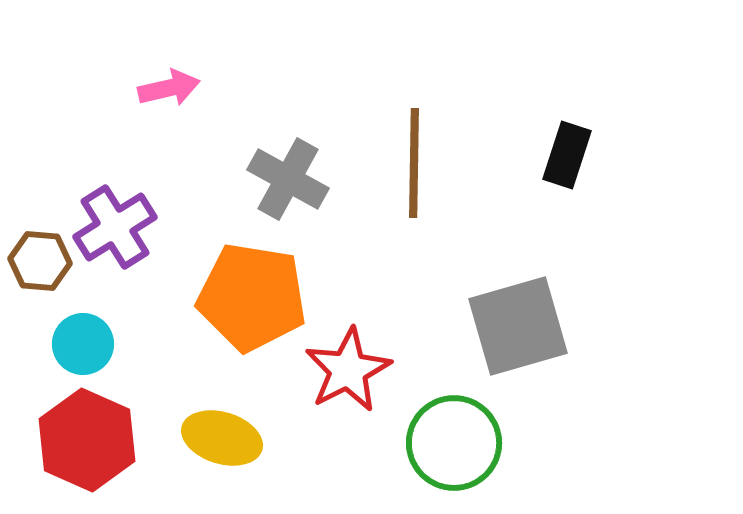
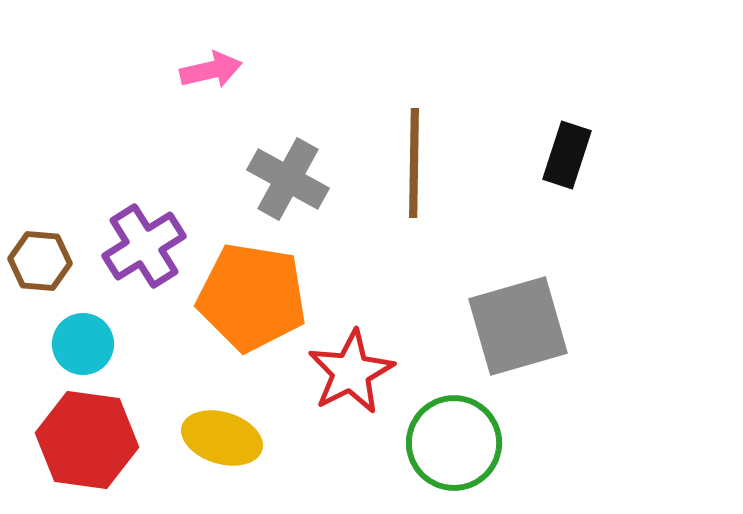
pink arrow: moved 42 px right, 18 px up
purple cross: moved 29 px right, 19 px down
red star: moved 3 px right, 2 px down
red hexagon: rotated 16 degrees counterclockwise
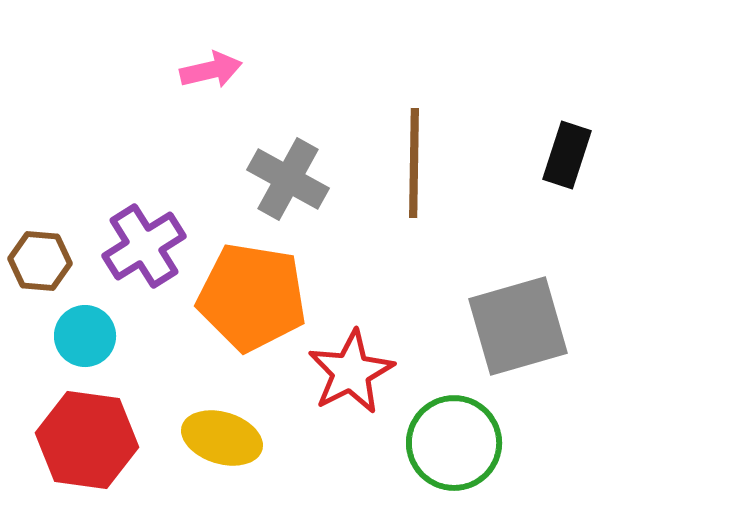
cyan circle: moved 2 px right, 8 px up
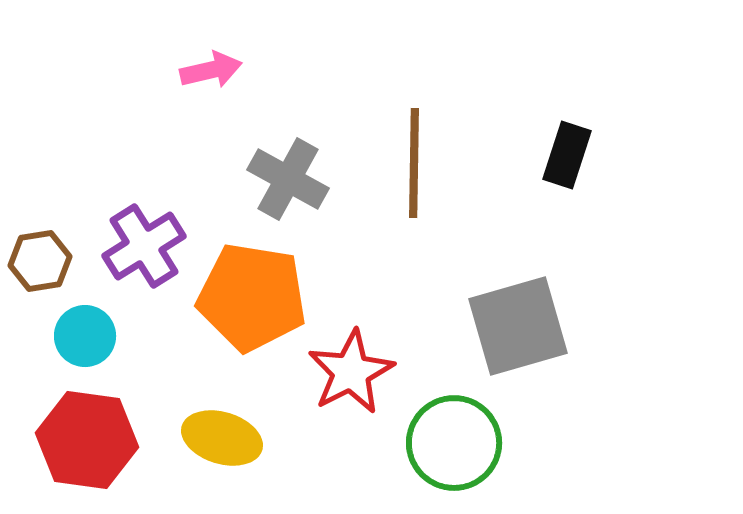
brown hexagon: rotated 14 degrees counterclockwise
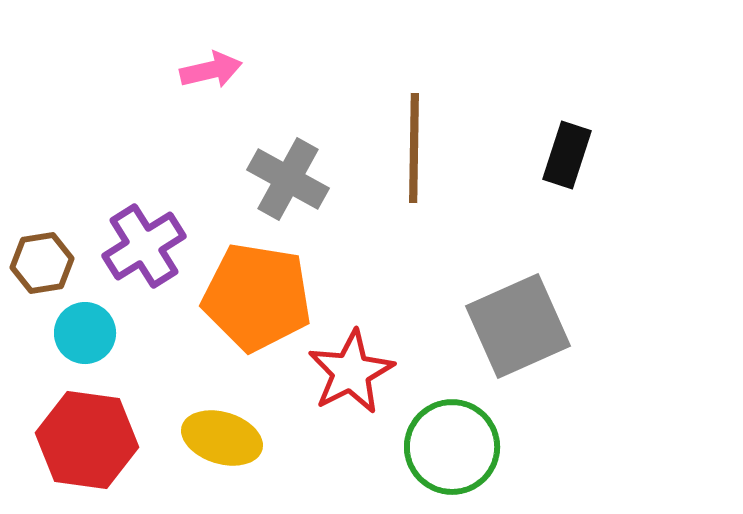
brown line: moved 15 px up
brown hexagon: moved 2 px right, 2 px down
orange pentagon: moved 5 px right
gray square: rotated 8 degrees counterclockwise
cyan circle: moved 3 px up
green circle: moved 2 px left, 4 px down
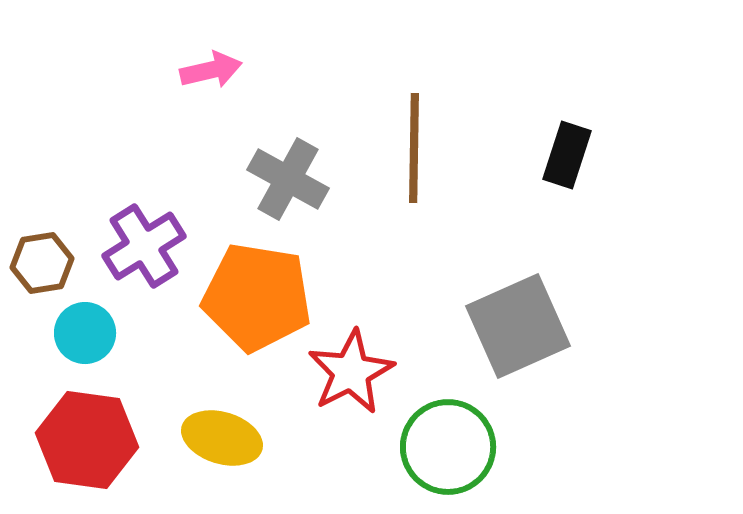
green circle: moved 4 px left
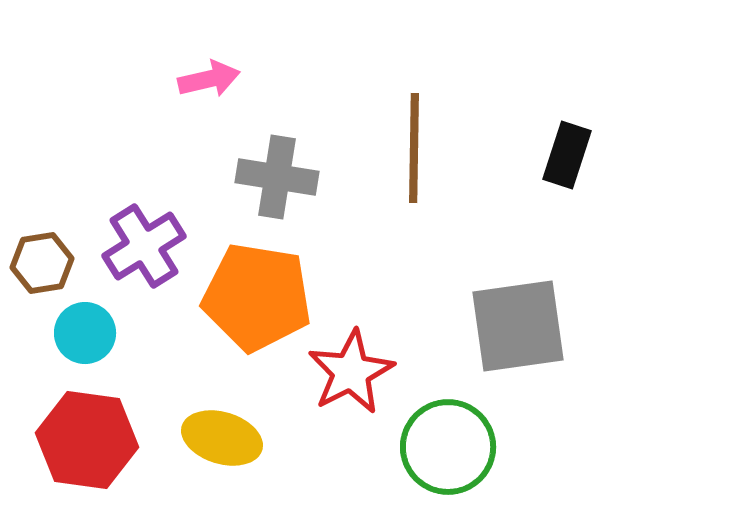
pink arrow: moved 2 px left, 9 px down
gray cross: moved 11 px left, 2 px up; rotated 20 degrees counterclockwise
gray square: rotated 16 degrees clockwise
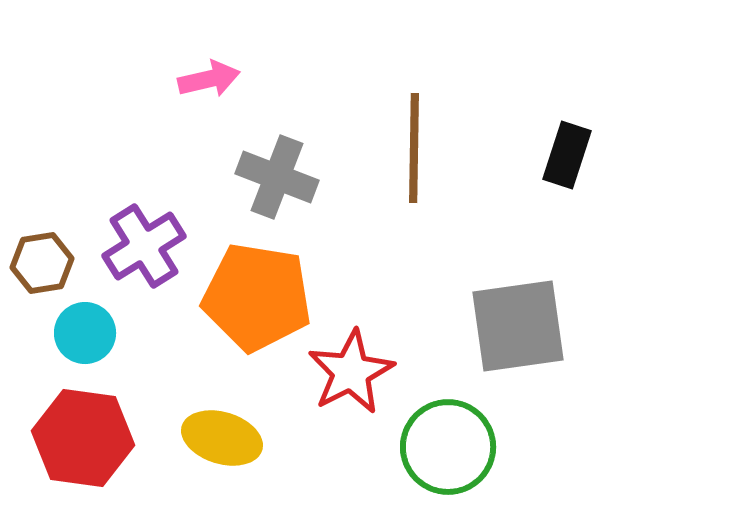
gray cross: rotated 12 degrees clockwise
red hexagon: moved 4 px left, 2 px up
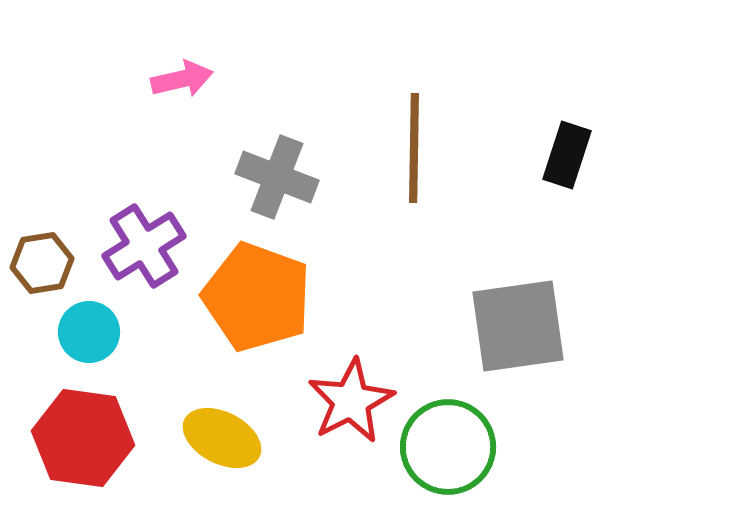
pink arrow: moved 27 px left
orange pentagon: rotated 11 degrees clockwise
cyan circle: moved 4 px right, 1 px up
red star: moved 29 px down
yellow ellipse: rotated 10 degrees clockwise
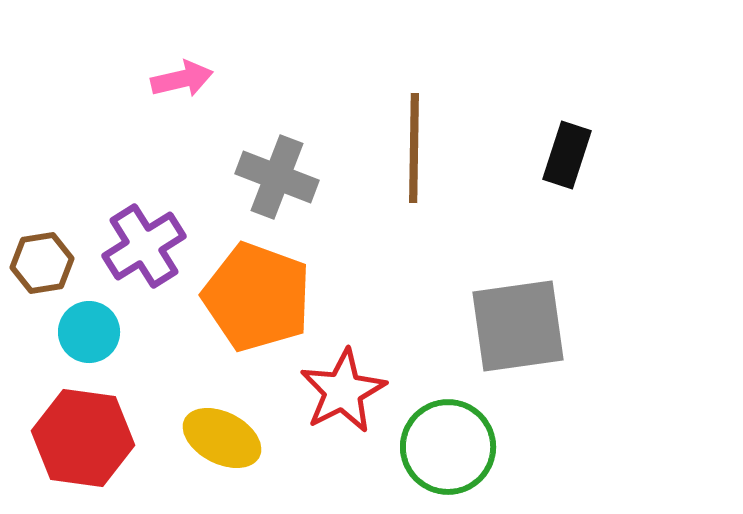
red star: moved 8 px left, 10 px up
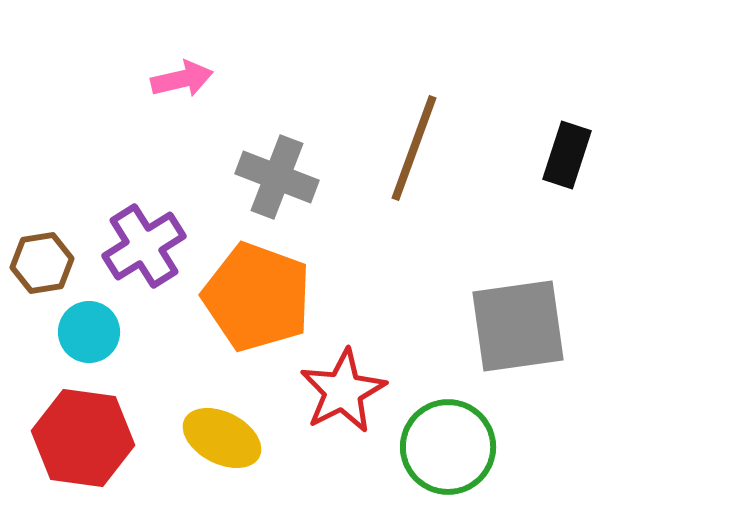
brown line: rotated 19 degrees clockwise
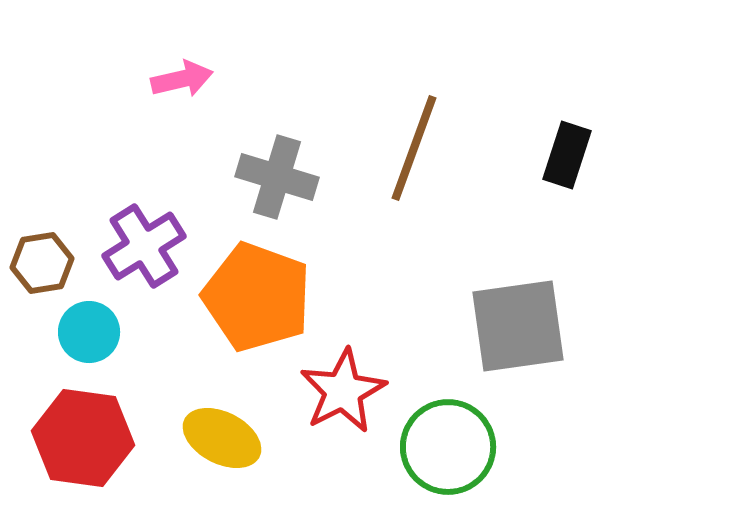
gray cross: rotated 4 degrees counterclockwise
